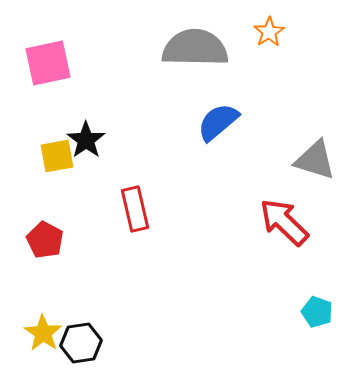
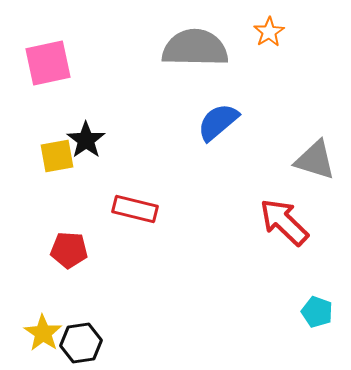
red rectangle: rotated 63 degrees counterclockwise
red pentagon: moved 24 px right, 10 px down; rotated 24 degrees counterclockwise
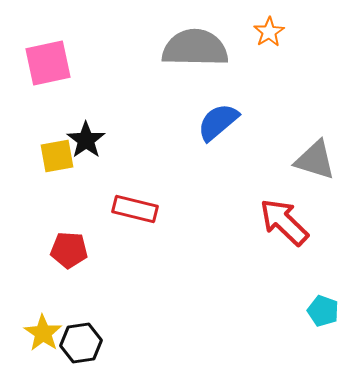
cyan pentagon: moved 6 px right, 1 px up
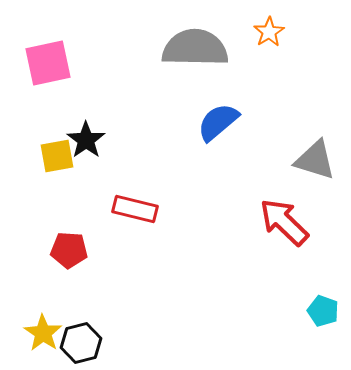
black hexagon: rotated 6 degrees counterclockwise
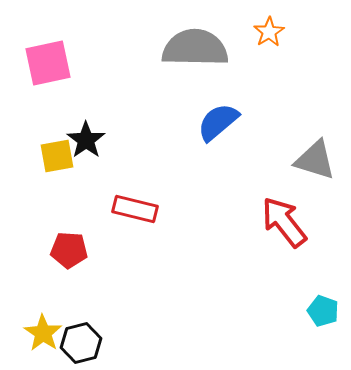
red arrow: rotated 8 degrees clockwise
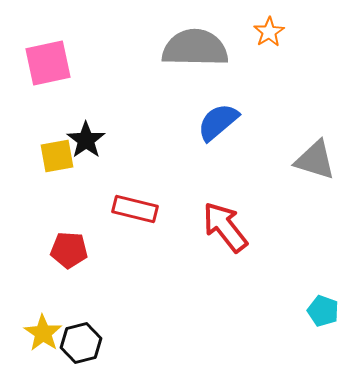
red arrow: moved 59 px left, 5 px down
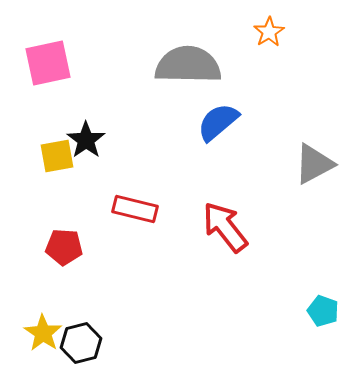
gray semicircle: moved 7 px left, 17 px down
gray triangle: moved 1 px left, 4 px down; rotated 45 degrees counterclockwise
red pentagon: moved 5 px left, 3 px up
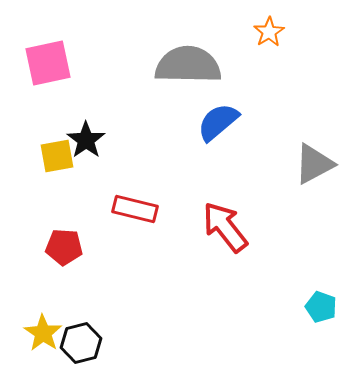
cyan pentagon: moved 2 px left, 4 px up
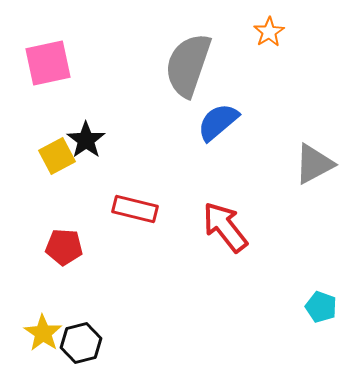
gray semicircle: rotated 72 degrees counterclockwise
yellow square: rotated 18 degrees counterclockwise
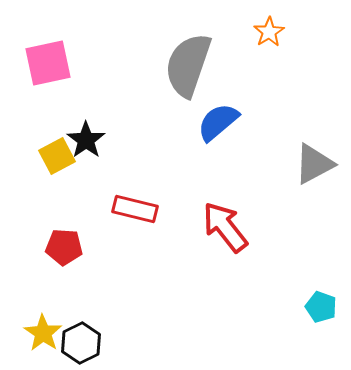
black hexagon: rotated 12 degrees counterclockwise
